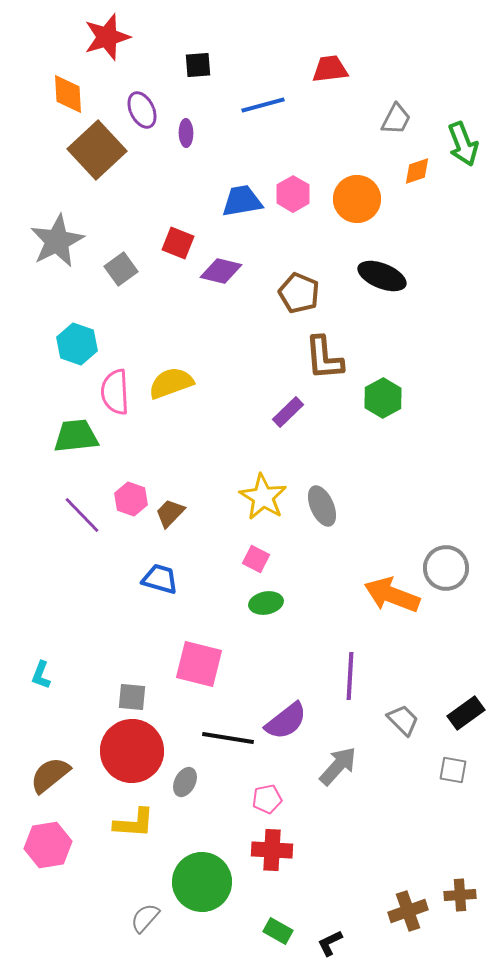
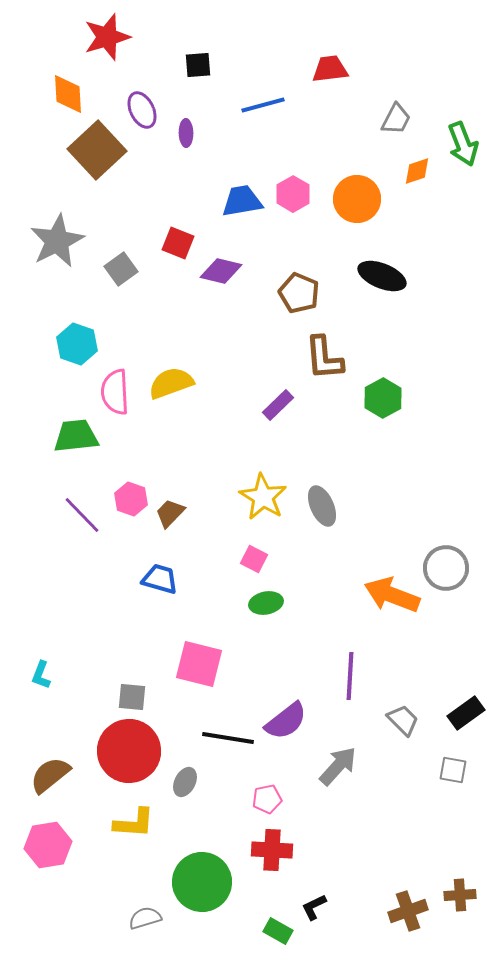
purple rectangle at (288, 412): moved 10 px left, 7 px up
pink square at (256, 559): moved 2 px left
red circle at (132, 751): moved 3 px left
gray semicircle at (145, 918): rotated 32 degrees clockwise
black L-shape at (330, 943): moved 16 px left, 36 px up
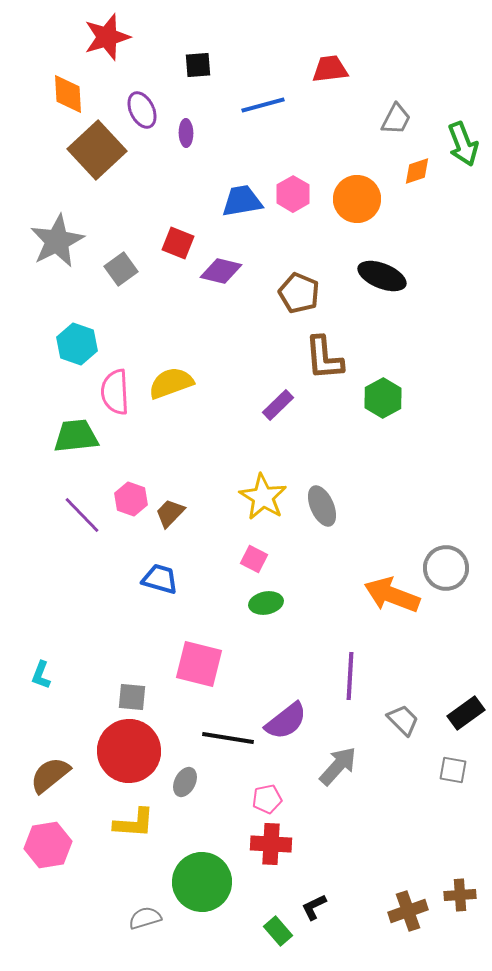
red cross at (272, 850): moved 1 px left, 6 px up
green rectangle at (278, 931): rotated 20 degrees clockwise
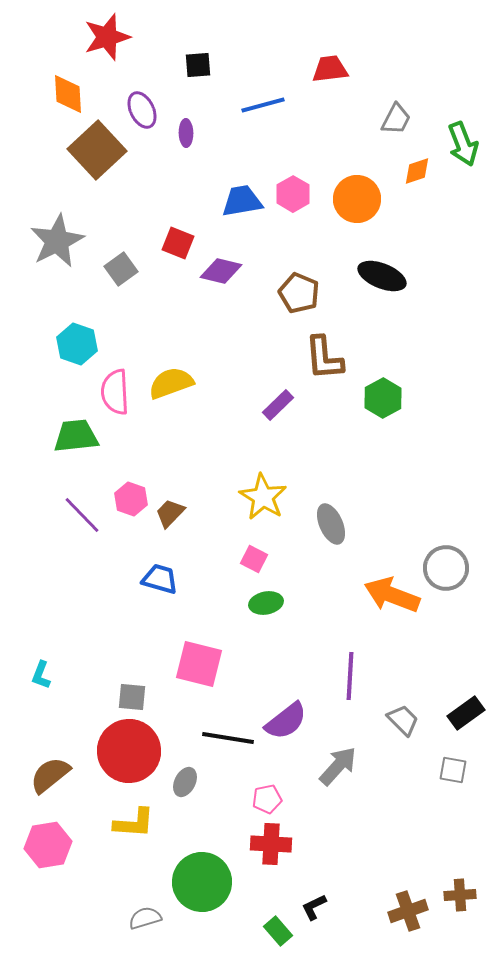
gray ellipse at (322, 506): moved 9 px right, 18 px down
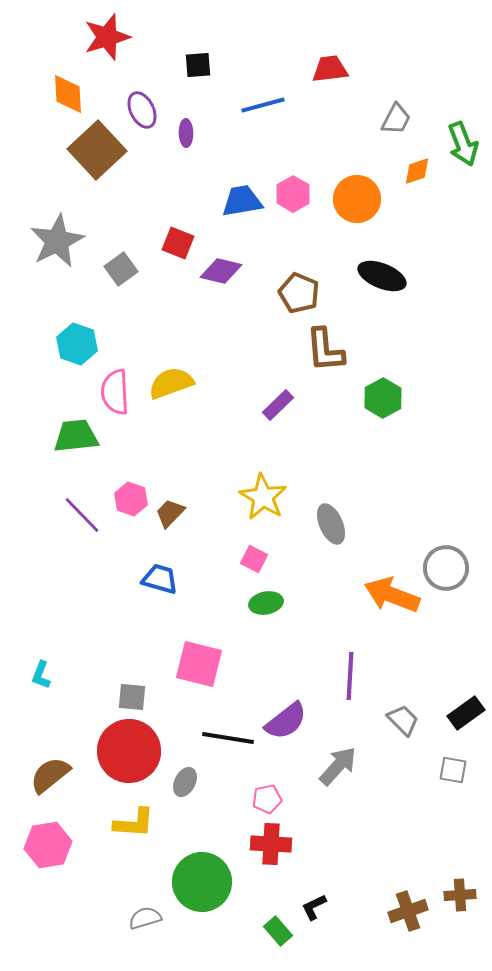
brown L-shape at (324, 358): moved 1 px right, 8 px up
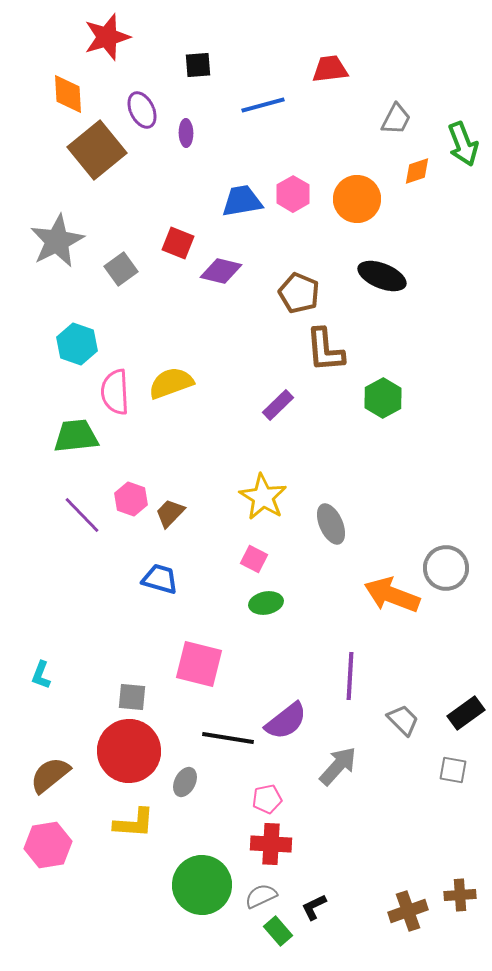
brown square at (97, 150): rotated 4 degrees clockwise
green circle at (202, 882): moved 3 px down
gray semicircle at (145, 918): moved 116 px right, 22 px up; rotated 8 degrees counterclockwise
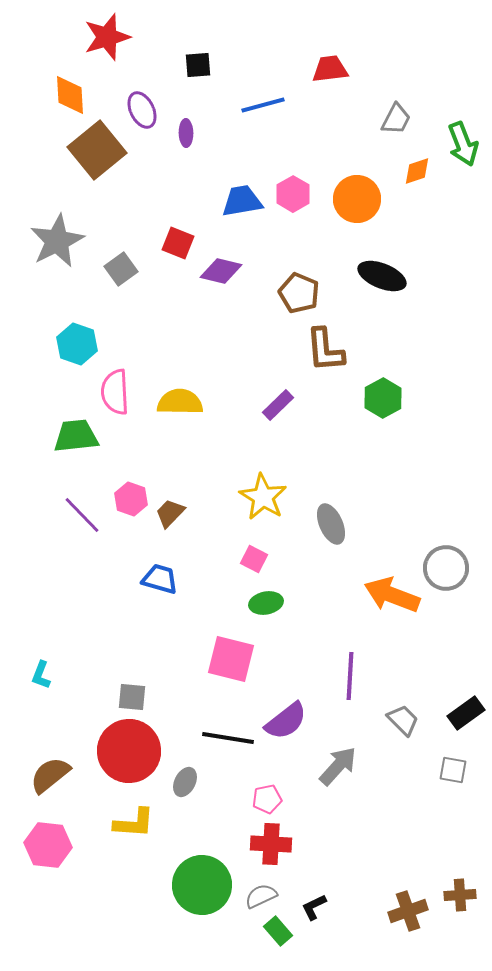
orange diamond at (68, 94): moved 2 px right, 1 px down
yellow semicircle at (171, 383): moved 9 px right, 19 px down; rotated 21 degrees clockwise
pink square at (199, 664): moved 32 px right, 5 px up
pink hexagon at (48, 845): rotated 15 degrees clockwise
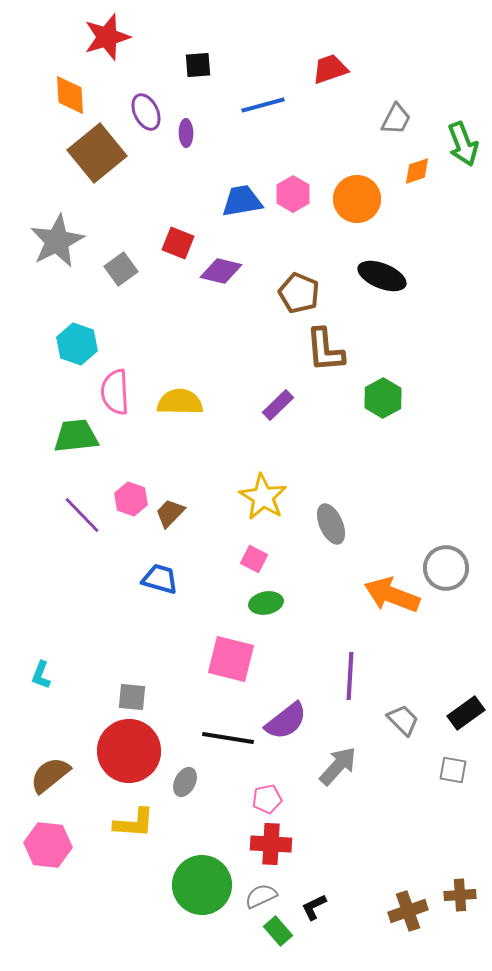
red trapezoid at (330, 69): rotated 12 degrees counterclockwise
purple ellipse at (142, 110): moved 4 px right, 2 px down
brown square at (97, 150): moved 3 px down
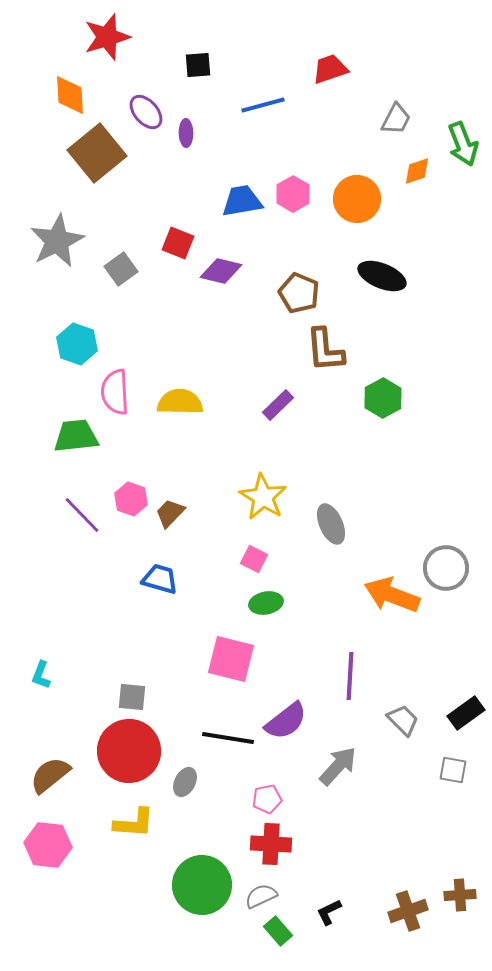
purple ellipse at (146, 112): rotated 15 degrees counterclockwise
black L-shape at (314, 907): moved 15 px right, 5 px down
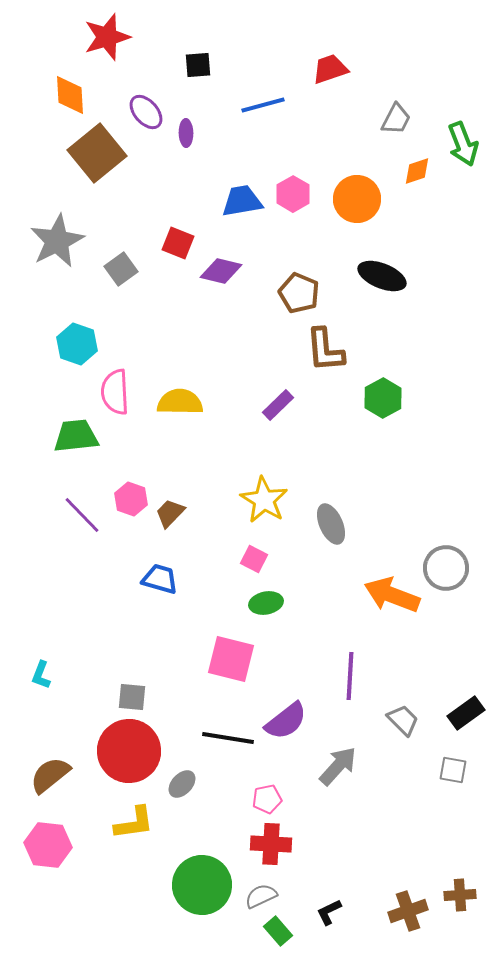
yellow star at (263, 497): moved 1 px right, 3 px down
gray ellipse at (185, 782): moved 3 px left, 2 px down; rotated 16 degrees clockwise
yellow L-shape at (134, 823): rotated 12 degrees counterclockwise
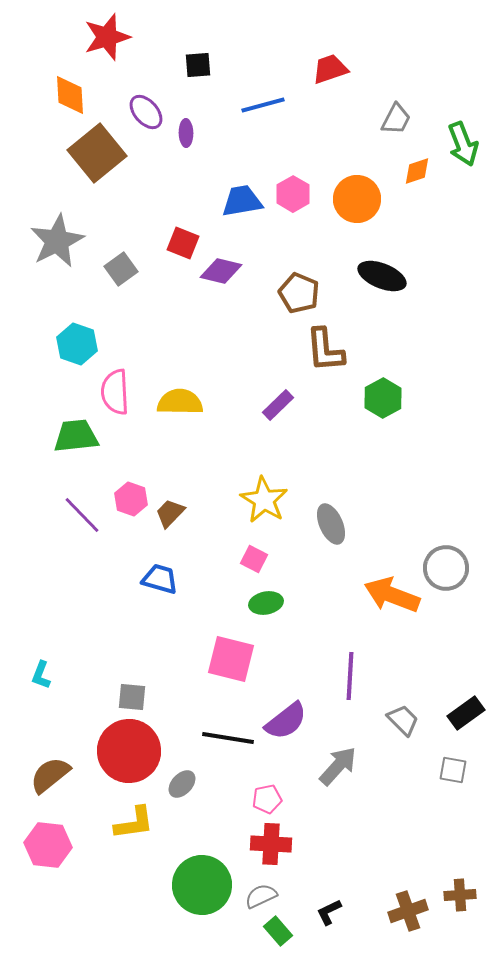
red square at (178, 243): moved 5 px right
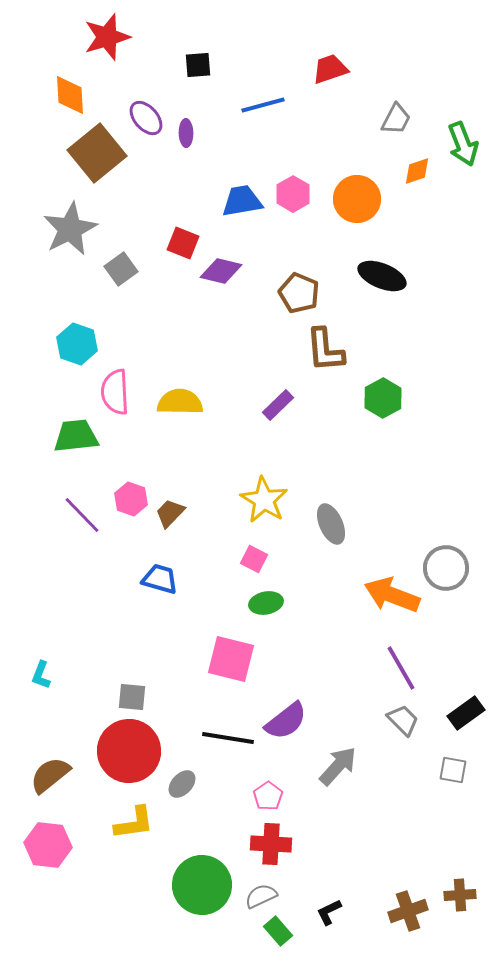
purple ellipse at (146, 112): moved 6 px down
gray star at (57, 241): moved 13 px right, 12 px up
purple line at (350, 676): moved 51 px right, 8 px up; rotated 33 degrees counterclockwise
pink pentagon at (267, 799): moved 1 px right, 3 px up; rotated 24 degrees counterclockwise
